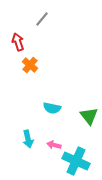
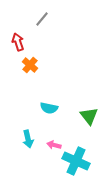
cyan semicircle: moved 3 px left
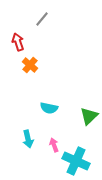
green triangle: rotated 24 degrees clockwise
pink arrow: rotated 56 degrees clockwise
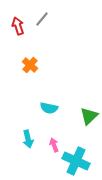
red arrow: moved 16 px up
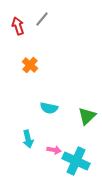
green triangle: moved 2 px left
pink arrow: moved 5 px down; rotated 120 degrees clockwise
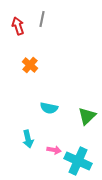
gray line: rotated 28 degrees counterclockwise
cyan cross: moved 2 px right
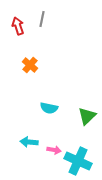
cyan arrow: moved 1 px right, 3 px down; rotated 108 degrees clockwise
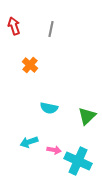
gray line: moved 9 px right, 10 px down
red arrow: moved 4 px left
cyan arrow: rotated 24 degrees counterclockwise
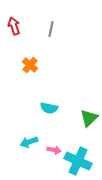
green triangle: moved 2 px right, 2 px down
